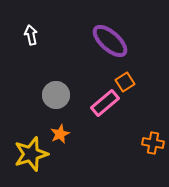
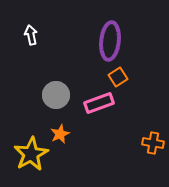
purple ellipse: rotated 54 degrees clockwise
orange square: moved 7 px left, 5 px up
pink rectangle: moved 6 px left; rotated 20 degrees clockwise
yellow star: rotated 12 degrees counterclockwise
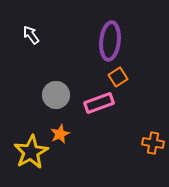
white arrow: rotated 24 degrees counterclockwise
yellow star: moved 2 px up
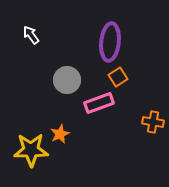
purple ellipse: moved 1 px down
gray circle: moved 11 px right, 15 px up
orange cross: moved 21 px up
yellow star: moved 2 px up; rotated 28 degrees clockwise
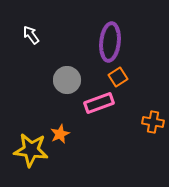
yellow star: rotated 8 degrees clockwise
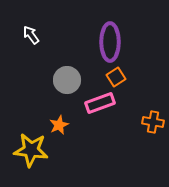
purple ellipse: rotated 6 degrees counterclockwise
orange square: moved 2 px left
pink rectangle: moved 1 px right
orange star: moved 1 px left, 9 px up
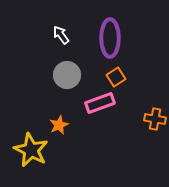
white arrow: moved 30 px right
purple ellipse: moved 4 px up
gray circle: moved 5 px up
orange cross: moved 2 px right, 3 px up
yellow star: rotated 20 degrees clockwise
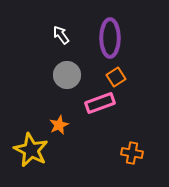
orange cross: moved 23 px left, 34 px down
